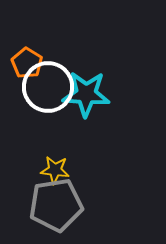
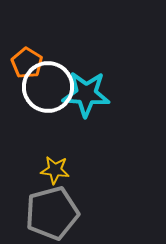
gray pentagon: moved 4 px left, 8 px down; rotated 6 degrees counterclockwise
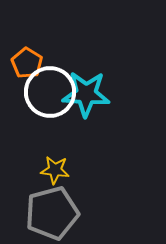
white circle: moved 2 px right, 5 px down
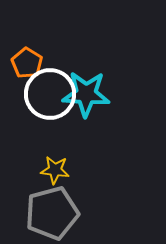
white circle: moved 2 px down
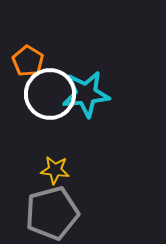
orange pentagon: moved 1 px right, 2 px up
cyan star: rotated 9 degrees counterclockwise
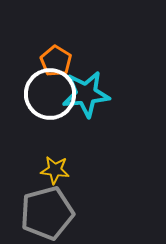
orange pentagon: moved 28 px right
gray pentagon: moved 5 px left
